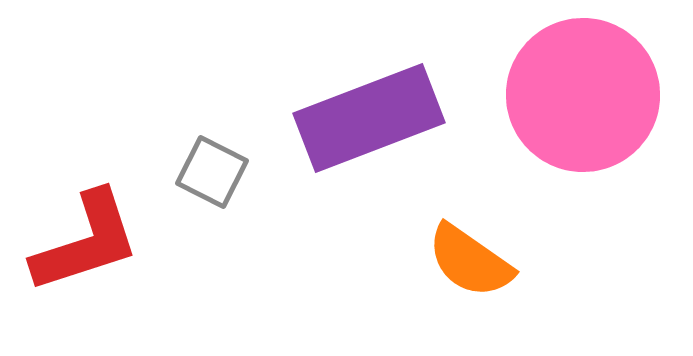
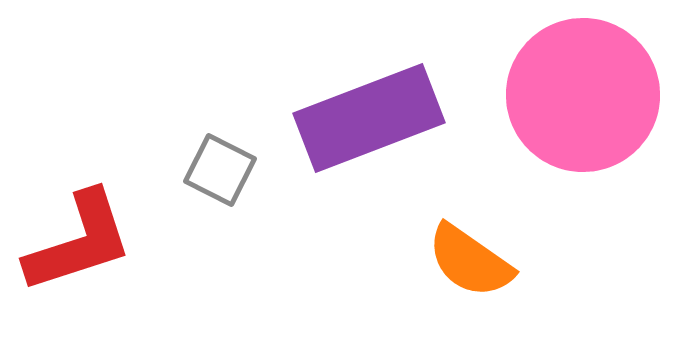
gray square: moved 8 px right, 2 px up
red L-shape: moved 7 px left
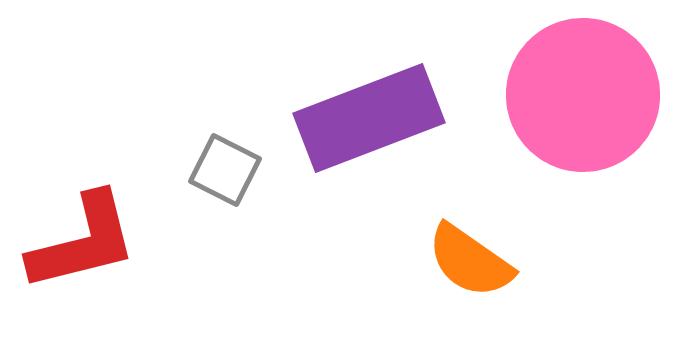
gray square: moved 5 px right
red L-shape: moved 4 px right; rotated 4 degrees clockwise
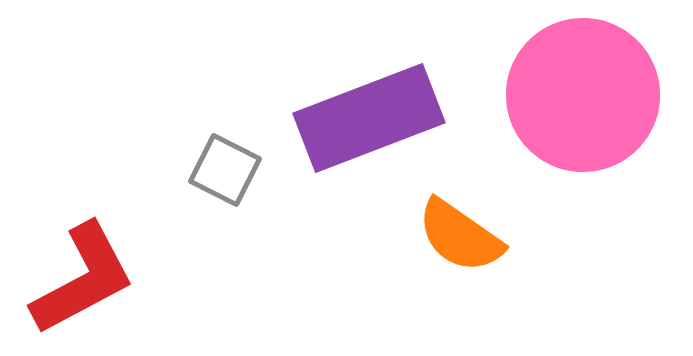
red L-shape: moved 37 px down; rotated 14 degrees counterclockwise
orange semicircle: moved 10 px left, 25 px up
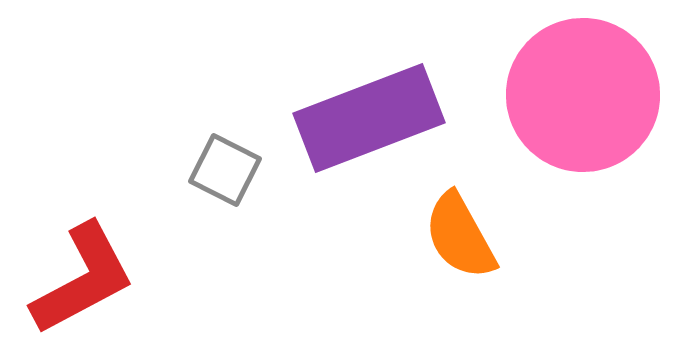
orange semicircle: rotated 26 degrees clockwise
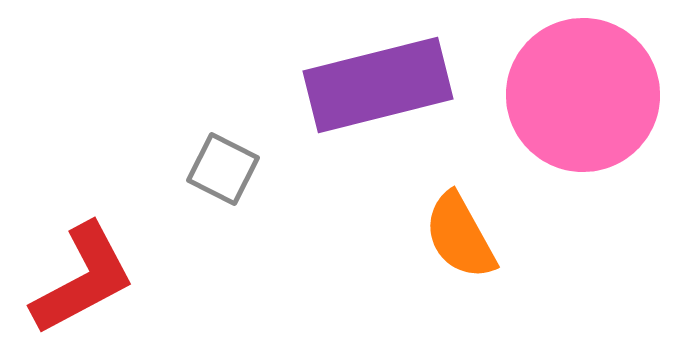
purple rectangle: moved 9 px right, 33 px up; rotated 7 degrees clockwise
gray square: moved 2 px left, 1 px up
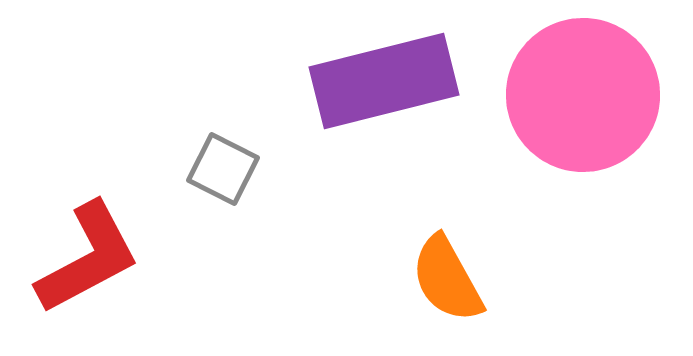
purple rectangle: moved 6 px right, 4 px up
orange semicircle: moved 13 px left, 43 px down
red L-shape: moved 5 px right, 21 px up
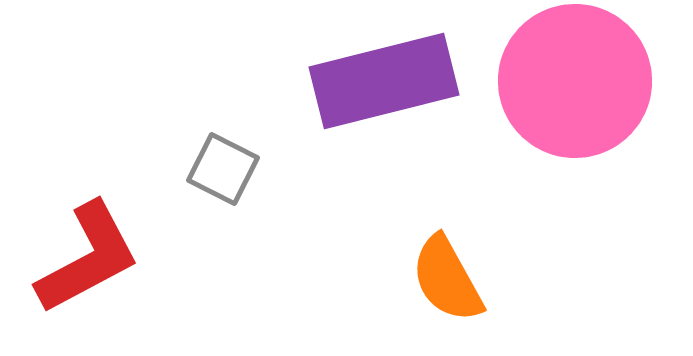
pink circle: moved 8 px left, 14 px up
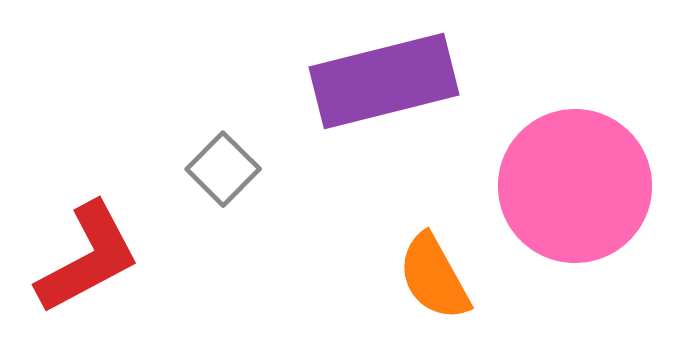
pink circle: moved 105 px down
gray square: rotated 18 degrees clockwise
orange semicircle: moved 13 px left, 2 px up
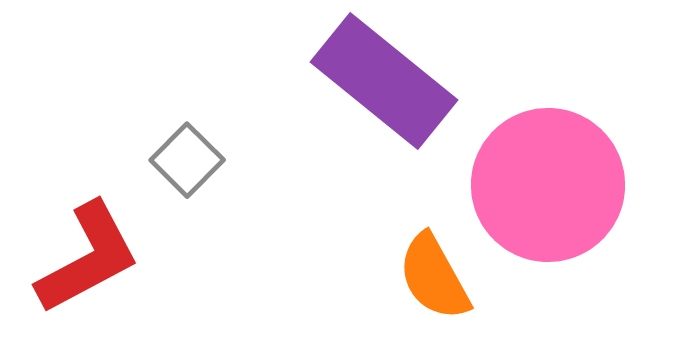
purple rectangle: rotated 53 degrees clockwise
gray square: moved 36 px left, 9 px up
pink circle: moved 27 px left, 1 px up
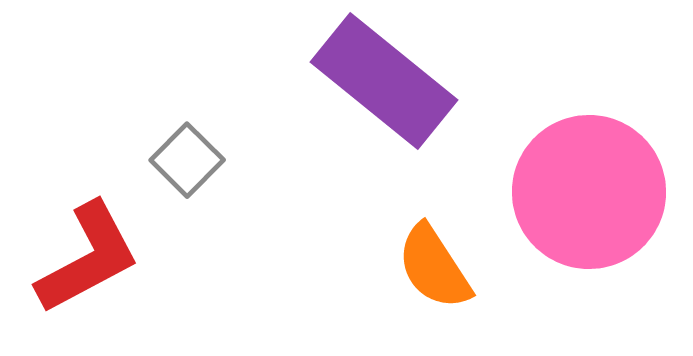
pink circle: moved 41 px right, 7 px down
orange semicircle: moved 10 px up; rotated 4 degrees counterclockwise
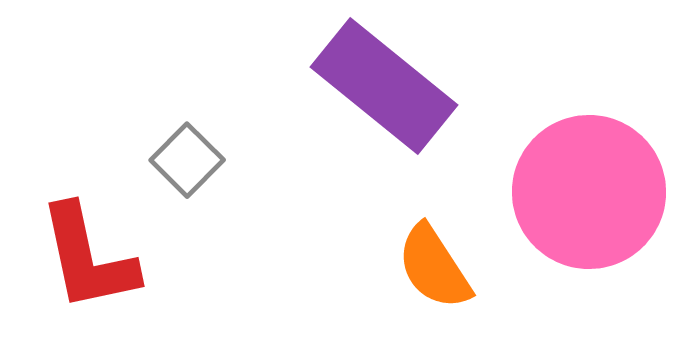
purple rectangle: moved 5 px down
red L-shape: rotated 106 degrees clockwise
